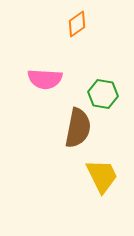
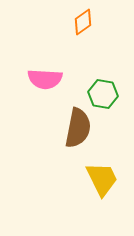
orange diamond: moved 6 px right, 2 px up
yellow trapezoid: moved 3 px down
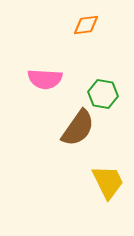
orange diamond: moved 3 px right, 3 px down; rotated 28 degrees clockwise
brown semicircle: rotated 24 degrees clockwise
yellow trapezoid: moved 6 px right, 3 px down
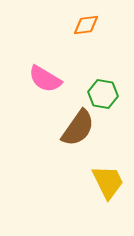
pink semicircle: rotated 28 degrees clockwise
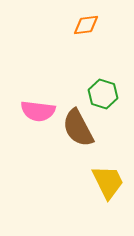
pink semicircle: moved 7 px left, 32 px down; rotated 24 degrees counterclockwise
green hexagon: rotated 8 degrees clockwise
brown semicircle: rotated 117 degrees clockwise
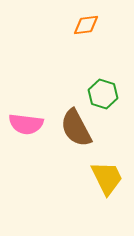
pink semicircle: moved 12 px left, 13 px down
brown semicircle: moved 2 px left
yellow trapezoid: moved 1 px left, 4 px up
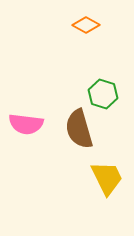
orange diamond: rotated 36 degrees clockwise
brown semicircle: moved 3 px right, 1 px down; rotated 12 degrees clockwise
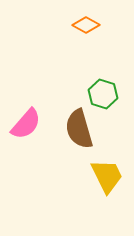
pink semicircle: rotated 56 degrees counterclockwise
yellow trapezoid: moved 2 px up
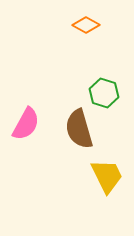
green hexagon: moved 1 px right, 1 px up
pink semicircle: rotated 12 degrees counterclockwise
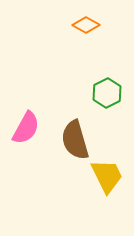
green hexagon: moved 3 px right; rotated 16 degrees clockwise
pink semicircle: moved 4 px down
brown semicircle: moved 4 px left, 11 px down
